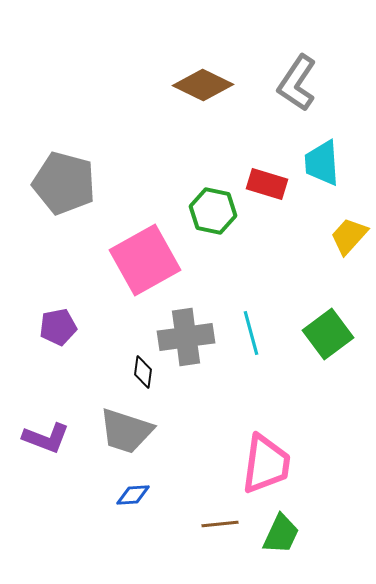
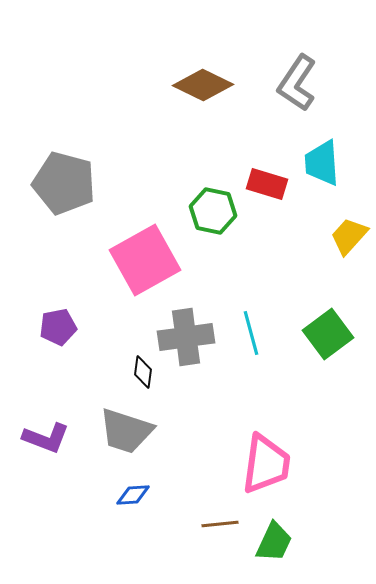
green trapezoid: moved 7 px left, 8 px down
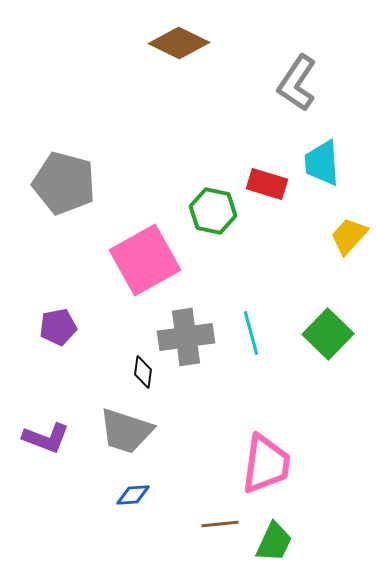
brown diamond: moved 24 px left, 42 px up
green square: rotated 9 degrees counterclockwise
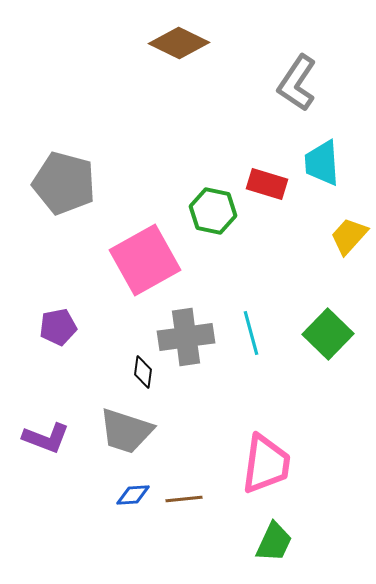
brown line: moved 36 px left, 25 px up
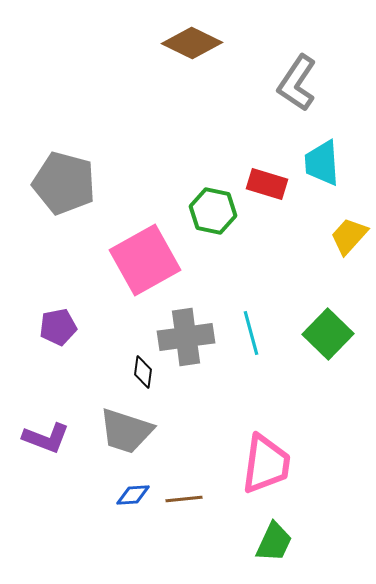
brown diamond: moved 13 px right
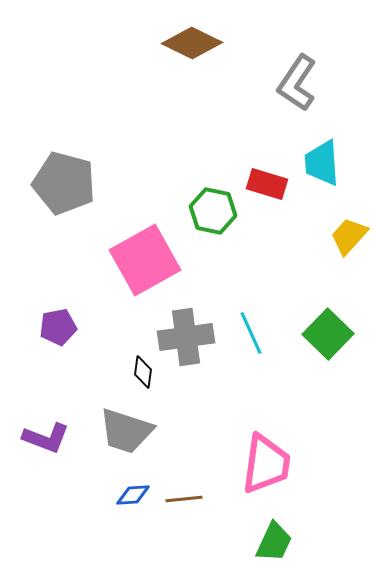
cyan line: rotated 9 degrees counterclockwise
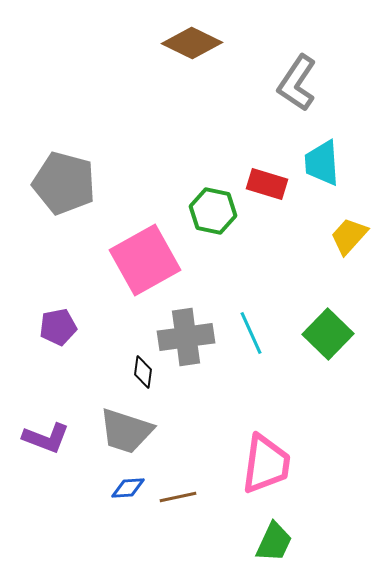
blue diamond: moved 5 px left, 7 px up
brown line: moved 6 px left, 2 px up; rotated 6 degrees counterclockwise
